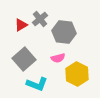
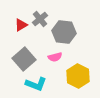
pink semicircle: moved 3 px left, 1 px up
yellow hexagon: moved 1 px right, 2 px down
cyan L-shape: moved 1 px left
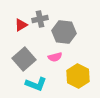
gray cross: rotated 28 degrees clockwise
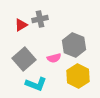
gray hexagon: moved 10 px right, 13 px down; rotated 15 degrees clockwise
pink semicircle: moved 1 px left, 1 px down
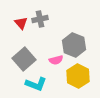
red triangle: moved 2 px up; rotated 40 degrees counterclockwise
pink semicircle: moved 2 px right, 2 px down
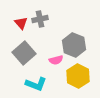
gray square: moved 6 px up
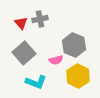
cyan L-shape: moved 2 px up
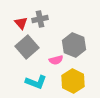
gray square: moved 3 px right, 6 px up
yellow hexagon: moved 5 px left, 5 px down
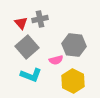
gray hexagon: rotated 15 degrees counterclockwise
cyan L-shape: moved 5 px left, 7 px up
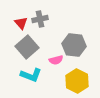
yellow hexagon: moved 4 px right
